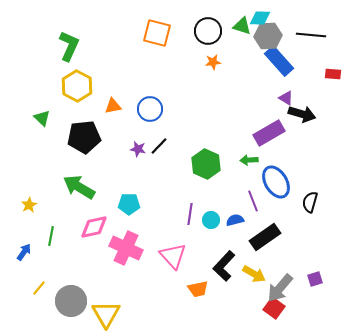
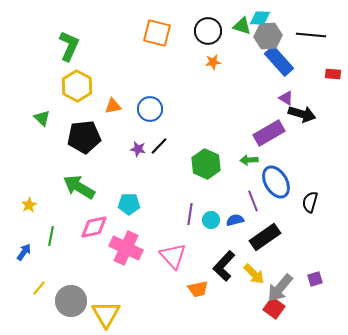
yellow arrow at (254, 274): rotated 15 degrees clockwise
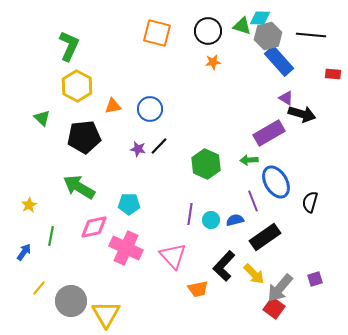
gray hexagon at (268, 36): rotated 12 degrees counterclockwise
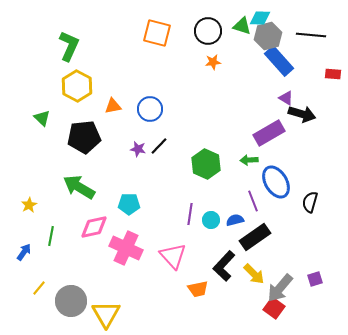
black rectangle at (265, 237): moved 10 px left
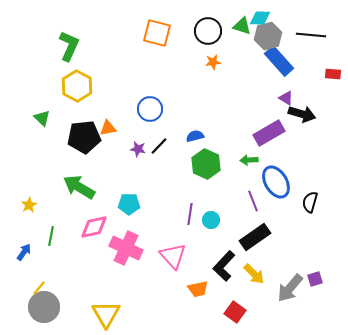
orange triangle at (113, 106): moved 5 px left, 22 px down
blue semicircle at (235, 220): moved 40 px left, 84 px up
gray arrow at (280, 288): moved 10 px right
gray circle at (71, 301): moved 27 px left, 6 px down
red square at (274, 308): moved 39 px left, 4 px down
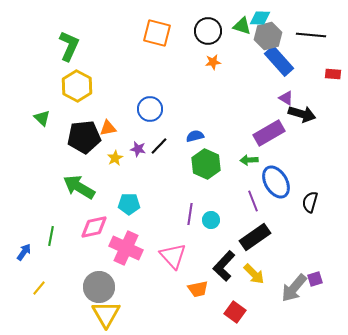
yellow star at (29, 205): moved 86 px right, 47 px up
gray arrow at (290, 288): moved 4 px right
gray circle at (44, 307): moved 55 px right, 20 px up
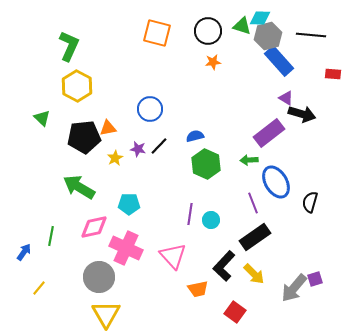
purple rectangle at (269, 133): rotated 8 degrees counterclockwise
purple line at (253, 201): moved 2 px down
gray circle at (99, 287): moved 10 px up
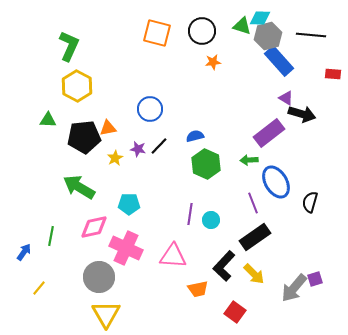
black circle at (208, 31): moved 6 px left
green triangle at (42, 118): moved 6 px right, 2 px down; rotated 42 degrees counterclockwise
pink triangle at (173, 256): rotated 44 degrees counterclockwise
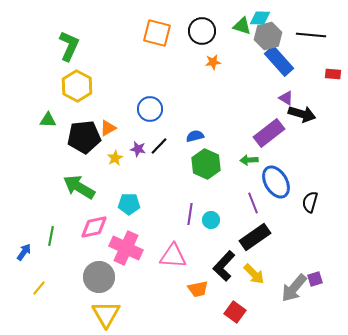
orange triangle at (108, 128): rotated 18 degrees counterclockwise
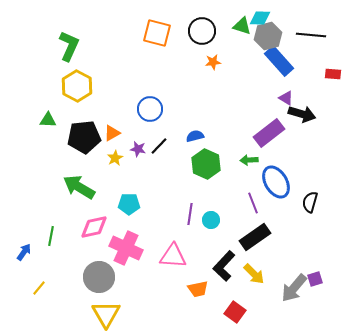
orange triangle at (108, 128): moved 4 px right, 5 px down
